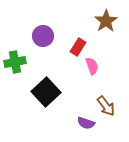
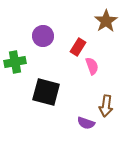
black square: rotated 32 degrees counterclockwise
brown arrow: rotated 45 degrees clockwise
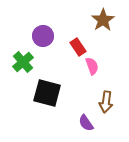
brown star: moved 3 px left, 1 px up
red rectangle: rotated 66 degrees counterclockwise
green cross: moved 8 px right; rotated 30 degrees counterclockwise
black square: moved 1 px right, 1 px down
brown arrow: moved 4 px up
purple semicircle: rotated 36 degrees clockwise
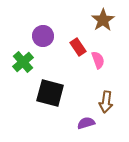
pink semicircle: moved 6 px right, 6 px up
black square: moved 3 px right
purple semicircle: rotated 108 degrees clockwise
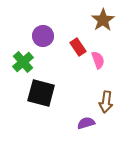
black square: moved 9 px left
